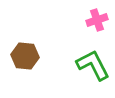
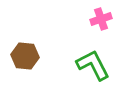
pink cross: moved 4 px right, 1 px up
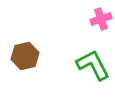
brown hexagon: rotated 20 degrees counterclockwise
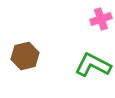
green L-shape: rotated 36 degrees counterclockwise
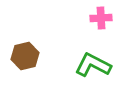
pink cross: moved 1 px up; rotated 15 degrees clockwise
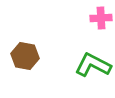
brown hexagon: rotated 24 degrees clockwise
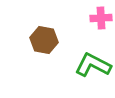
brown hexagon: moved 19 px right, 16 px up
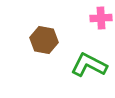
green L-shape: moved 4 px left
